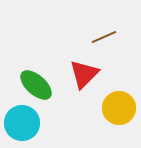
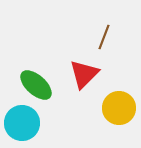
brown line: rotated 45 degrees counterclockwise
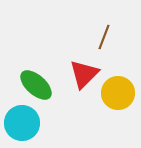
yellow circle: moved 1 px left, 15 px up
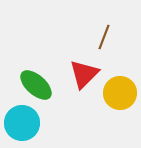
yellow circle: moved 2 px right
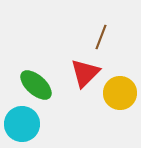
brown line: moved 3 px left
red triangle: moved 1 px right, 1 px up
cyan circle: moved 1 px down
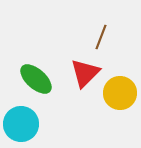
green ellipse: moved 6 px up
cyan circle: moved 1 px left
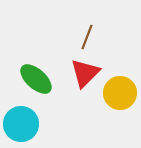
brown line: moved 14 px left
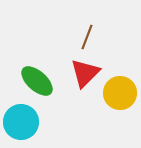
green ellipse: moved 1 px right, 2 px down
cyan circle: moved 2 px up
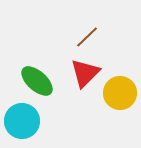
brown line: rotated 25 degrees clockwise
cyan circle: moved 1 px right, 1 px up
